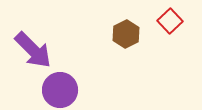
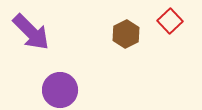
purple arrow: moved 2 px left, 18 px up
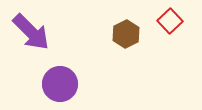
purple circle: moved 6 px up
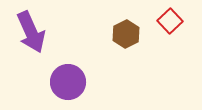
purple arrow: rotated 21 degrees clockwise
purple circle: moved 8 px right, 2 px up
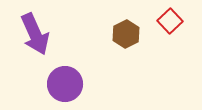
purple arrow: moved 4 px right, 2 px down
purple circle: moved 3 px left, 2 px down
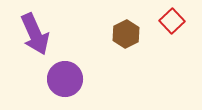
red square: moved 2 px right
purple circle: moved 5 px up
